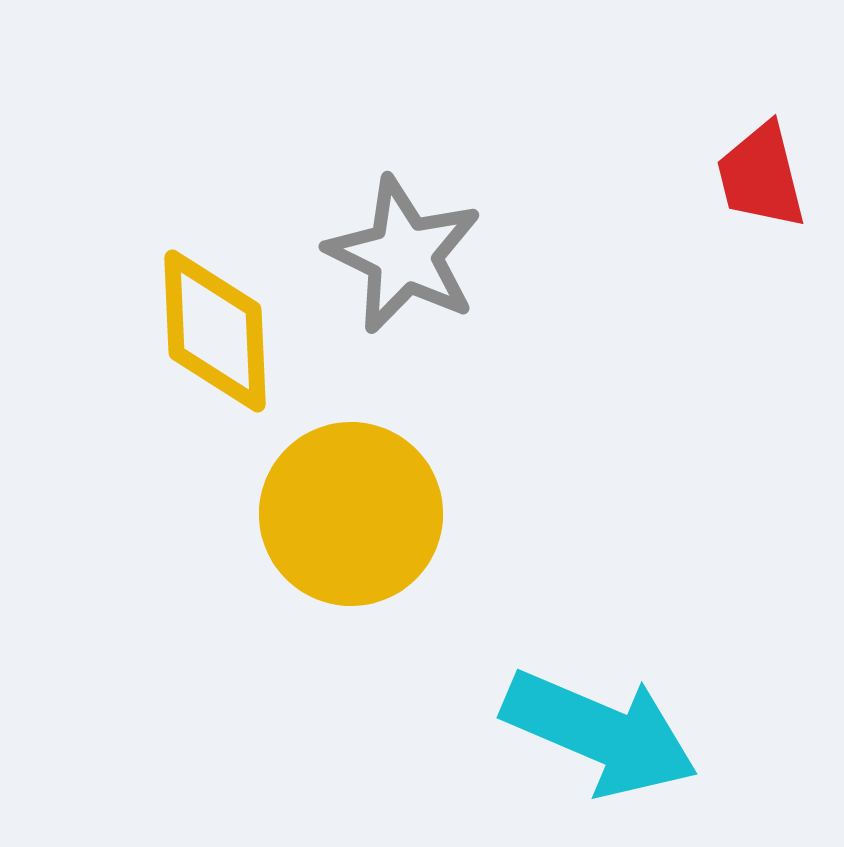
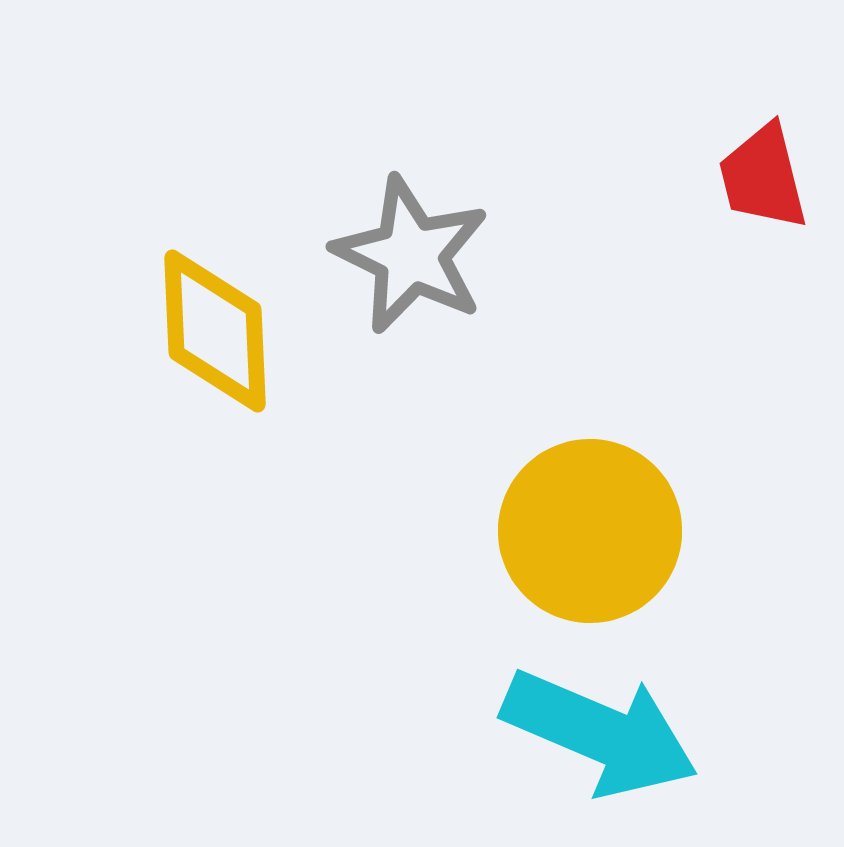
red trapezoid: moved 2 px right, 1 px down
gray star: moved 7 px right
yellow circle: moved 239 px right, 17 px down
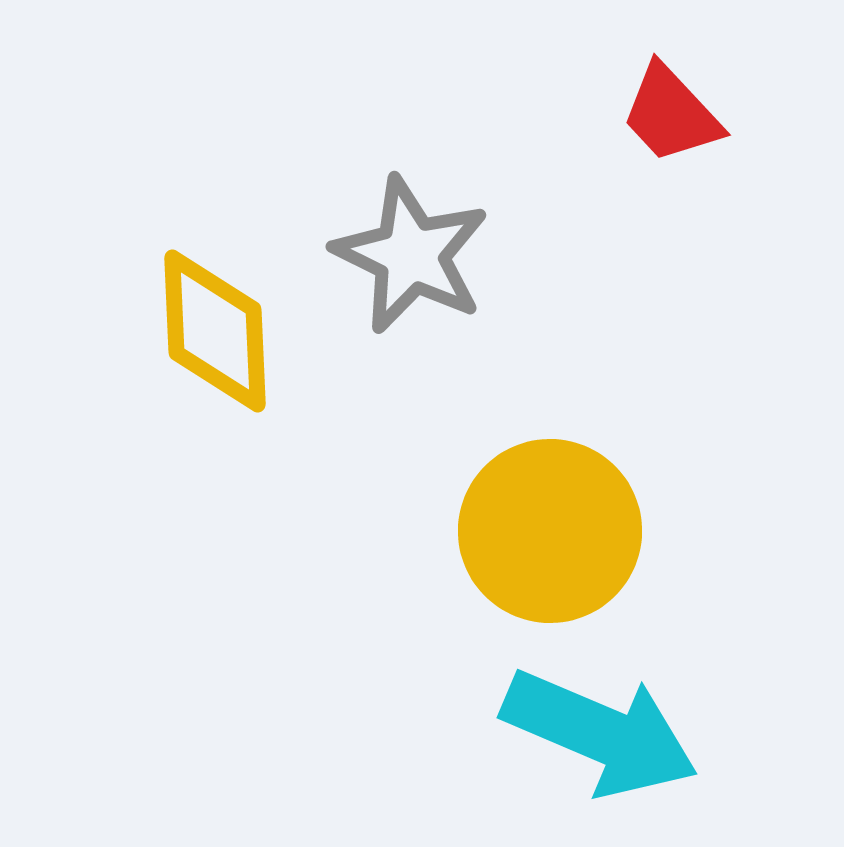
red trapezoid: moved 92 px left, 63 px up; rotated 29 degrees counterclockwise
yellow circle: moved 40 px left
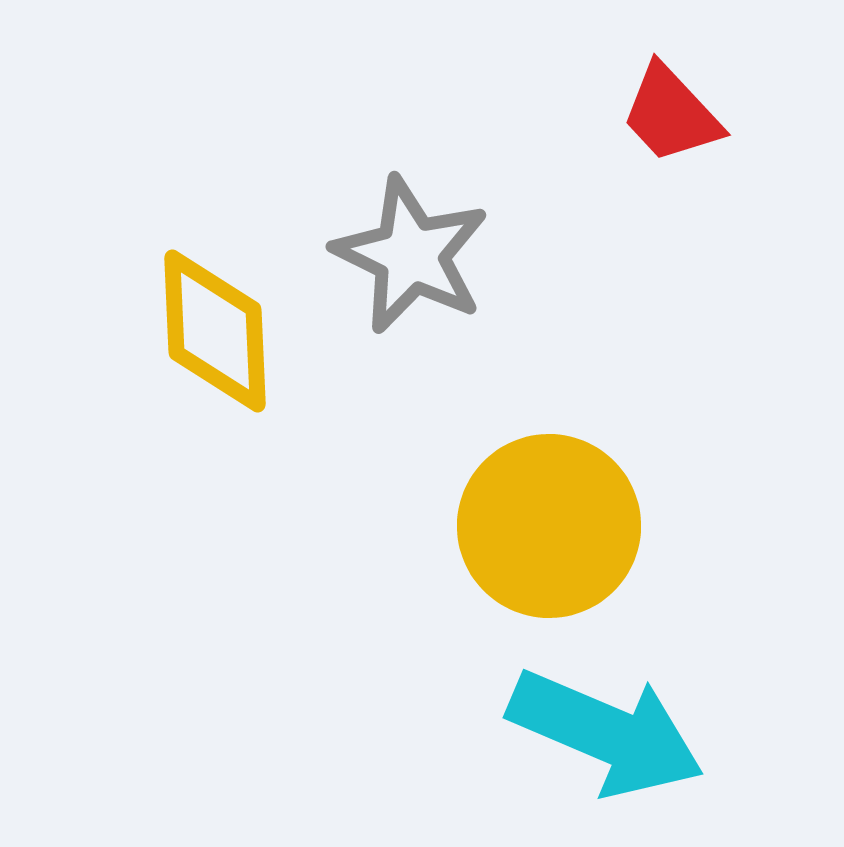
yellow circle: moved 1 px left, 5 px up
cyan arrow: moved 6 px right
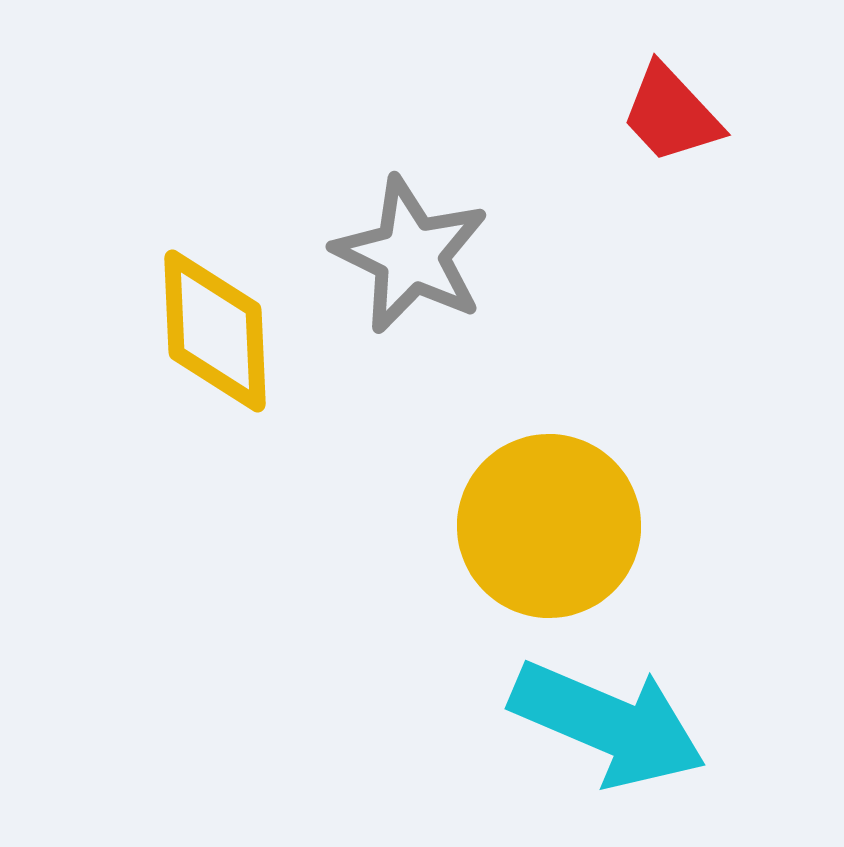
cyan arrow: moved 2 px right, 9 px up
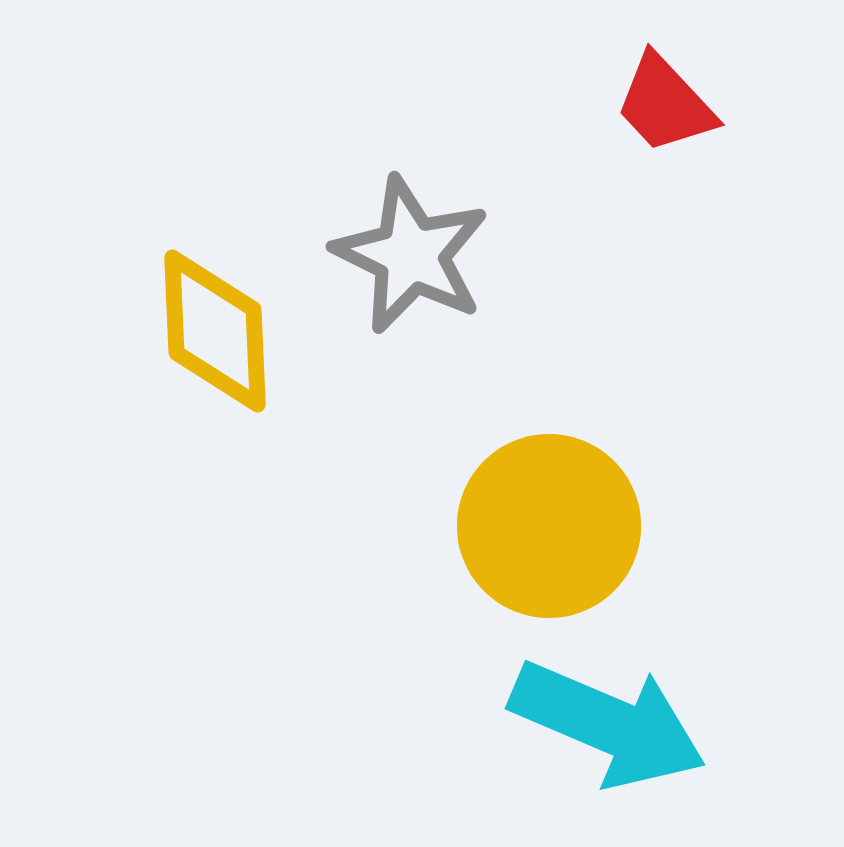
red trapezoid: moved 6 px left, 10 px up
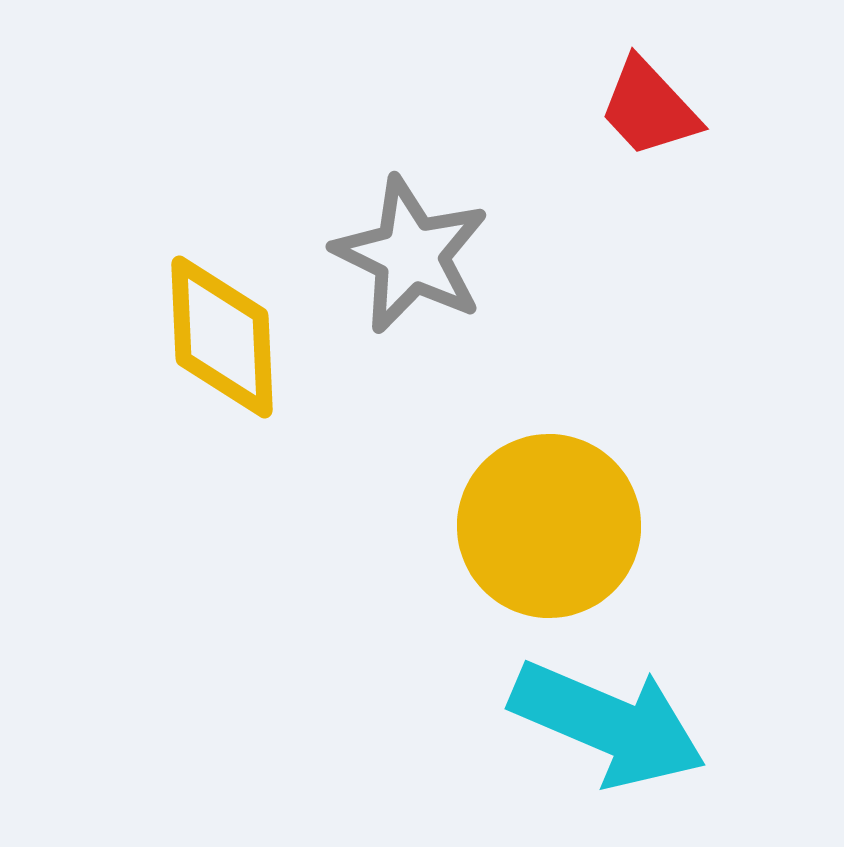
red trapezoid: moved 16 px left, 4 px down
yellow diamond: moved 7 px right, 6 px down
